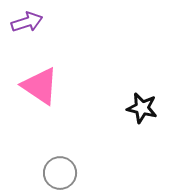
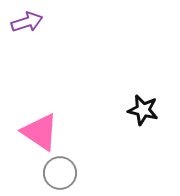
pink triangle: moved 46 px down
black star: moved 1 px right, 2 px down
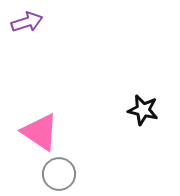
gray circle: moved 1 px left, 1 px down
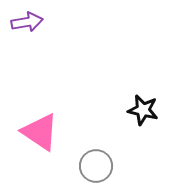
purple arrow: rotated 8 degrees clockwise
gray circle: moved 37 px right, 8 px up
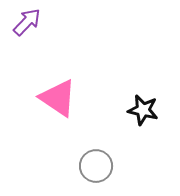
purple arrow: rotated 36 degrees counterclockwise
pink triangle: moved 18 px right, 34 px up
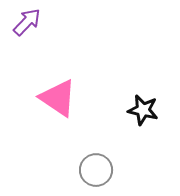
gray circle: moved 4 px down
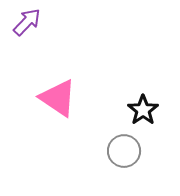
black star: rotated 24 degrees clockwise
gray circle: moved 28 px right, 19 px up
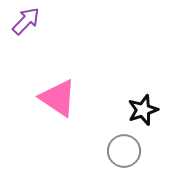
purple arrow: moved 1 px left, 1 px up
black star: rotated 16 degrees clockwise
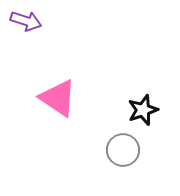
purple arrow: rotated 64 degrees clockwise
gray circle: moved 1 px left, 1 px up
